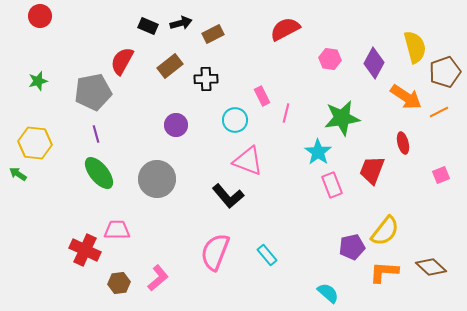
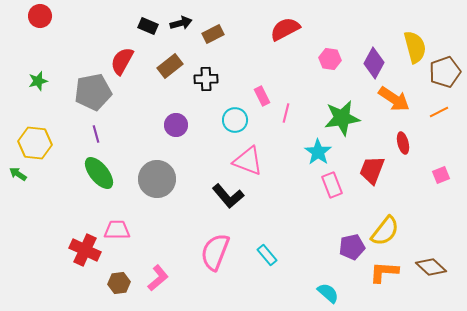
orange arrow at (406, 97): moved 12 px left, 2 px down
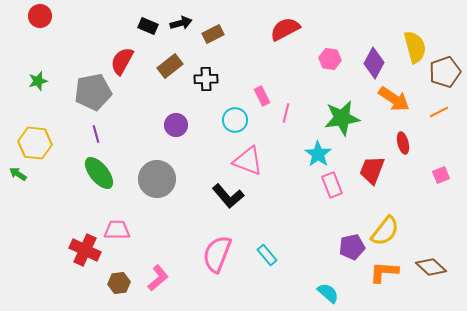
cyan star at (318, 152): moved 2 px down
pink semicircle at (215, 252): moved 2 px right, 2 px down
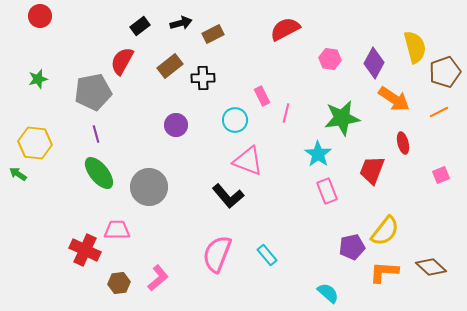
black rectangle at (148, 26): moved 8 px left; rotated 60 degrees counterclockwise
black cross at (206, 79): moved 3 px left, 1 px up
green star at (38, 81): moved 2 px up
gray circle at (157, 179): moved 8 px left, 8 px down
pink rectangle at (332, 185): moved 5 px left, 6 px down
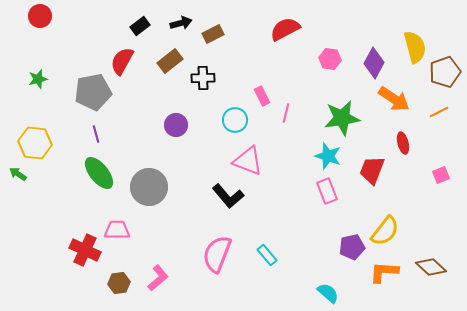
brown rectangle at (170, 66): moved 5 px up
cyan star at (318, 154): moved 10 px right, 2 px down; rotated 16 degrees counterclockwise
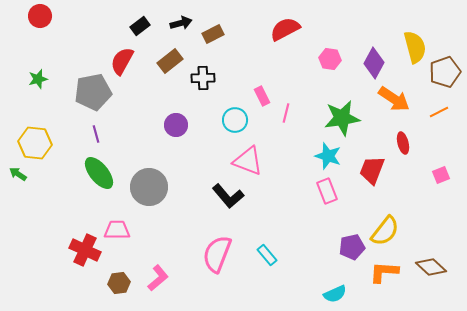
cyan semicircle at (328, 293): moved 7 px right, 1 px down; rotated 115 degrees clockwise
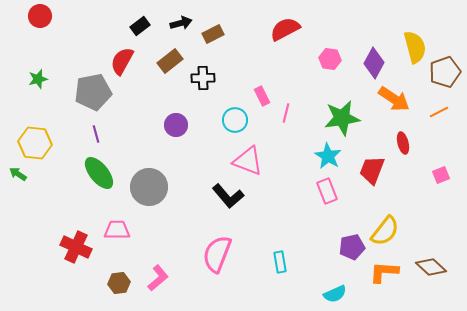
cyan star at (328, 156): rotated 12 degrees clockwise
red cross at (85, 250): moved 9 px left, 3 px up
cyan rectangle at (267, 255): moved 13 px right, 7 px down; rotated 30 degrees clockwise
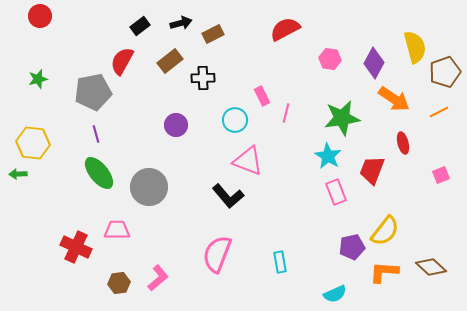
yellow hexagon at (35, 143): moved 2 px left
green arrow at (18, 174): rotated 36 degrees counterclockwise
pink rectangle at (327, 191): moved 9 px right, 1 px down
